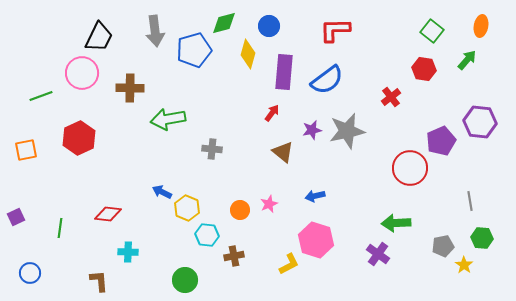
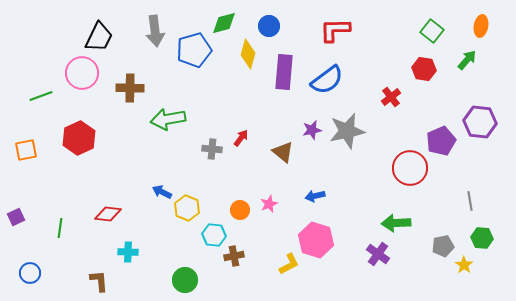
red arrow at (272, 113): moved 31 px left, 25 px down
cyan hexagon at (207, 235): moved 7 px right
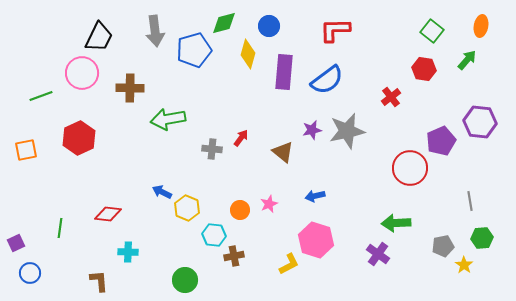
purple square at (16, 217): moved 26 px down
green hexagon at (482, 238): rotated 10 degrees counterclockwise
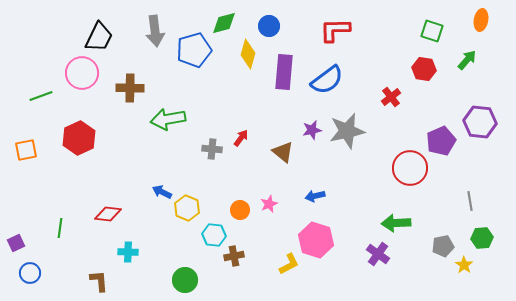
orange ellipse at (481, 26): moved 6 px up
green square at (432, 31): rotated 20 degrees counterclockwise
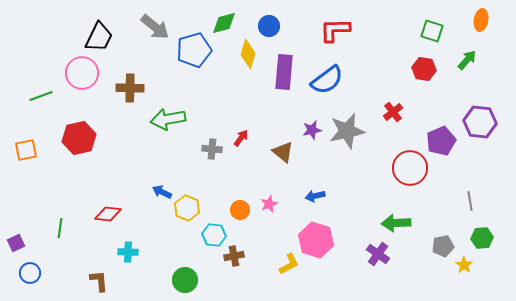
gray arrow at (155, 31): moved 4 px up; rotated 44 degrees counterclockwise
red cross at (391, 97): moved 2 px right, 15 px down
red hexagon at (79, 138): rotated 12 degrees clockwise
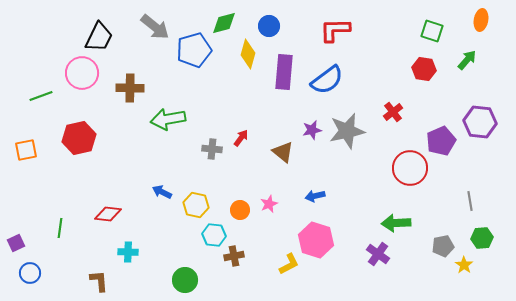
yellow hexagon at (187, 208): moved 9 px right, 3 px up; rotated 10 degrees counterclockwise
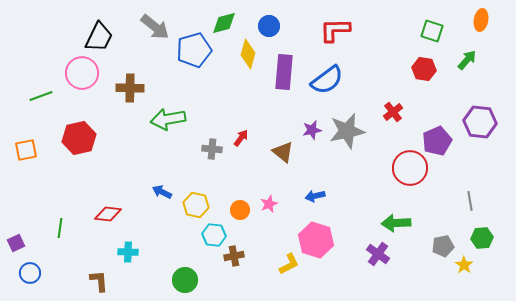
purple pentagon at (441, 141): moved 4 px left
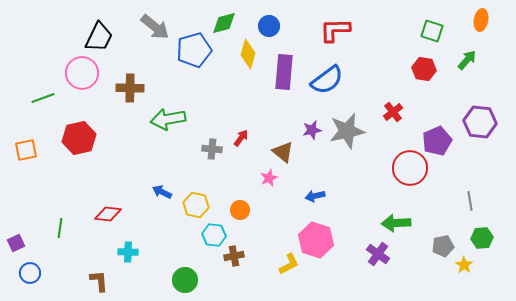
green line at (41, 96): moved 2 px right, 2 px down
pink star at (269, 204): moved 26 px up
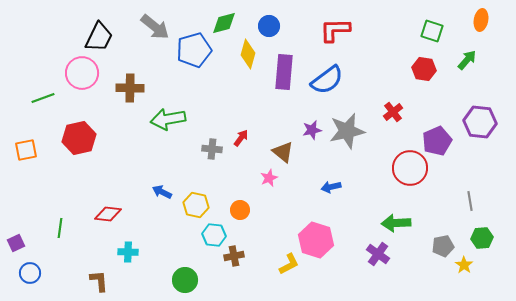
blue arrow at (315, 196): moved 16 px right, 9 px up
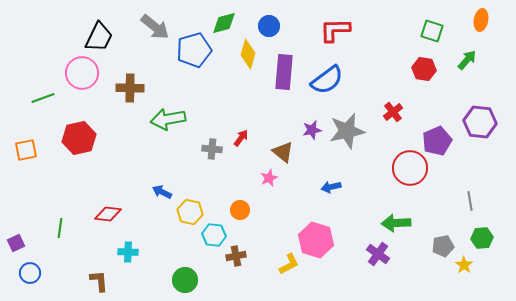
yellow hexagon at (196, 205): moved 6 px left, 7 px down
brown cross at (234, 256): moved 2 px right
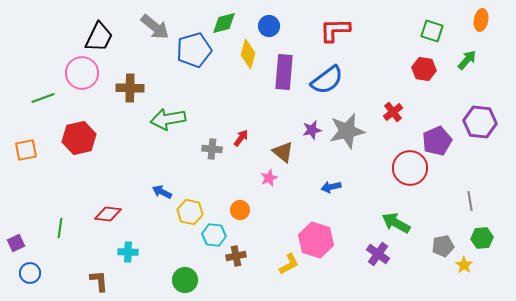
green arrow at (396, 223): rotated 32 degrees clockwise
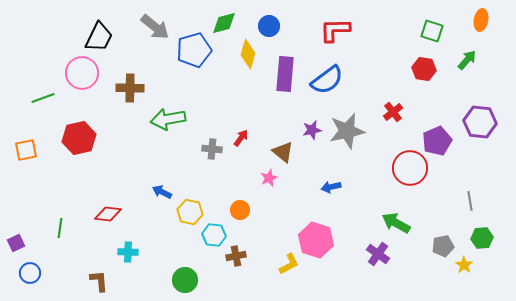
purple rectangle at (284, 72): moved 1 px right, 2 px down
